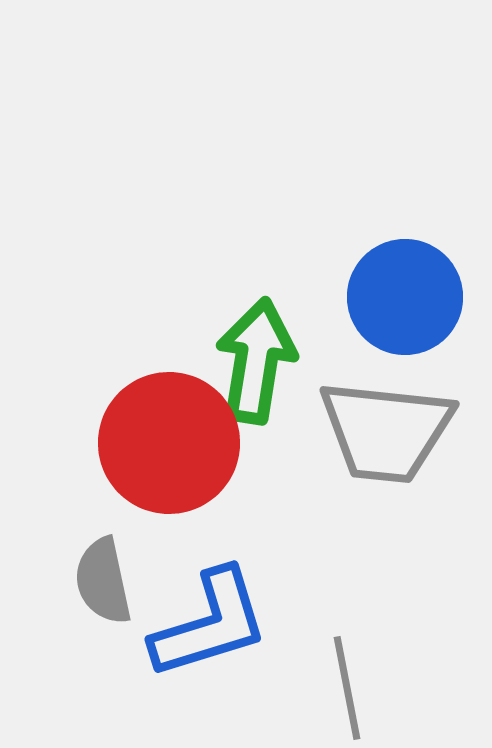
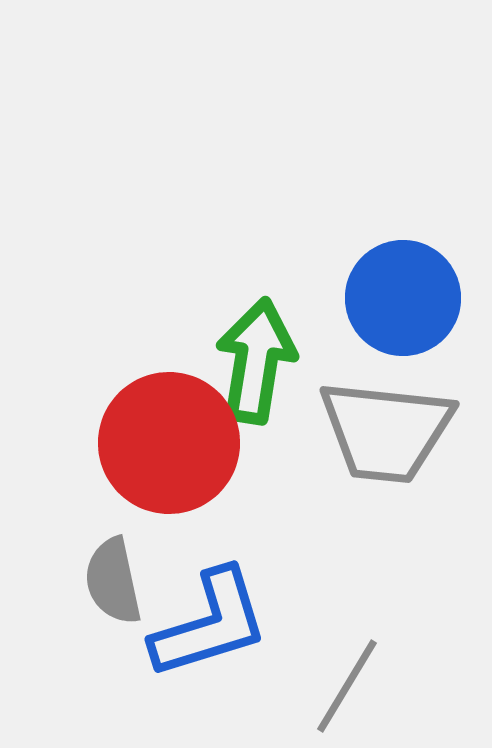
blue circle: moved 2 px left, 1 px down
gray semicircle: moved 10 px right
gray line: moved 2 px up; rotated 42 degrees clockwise
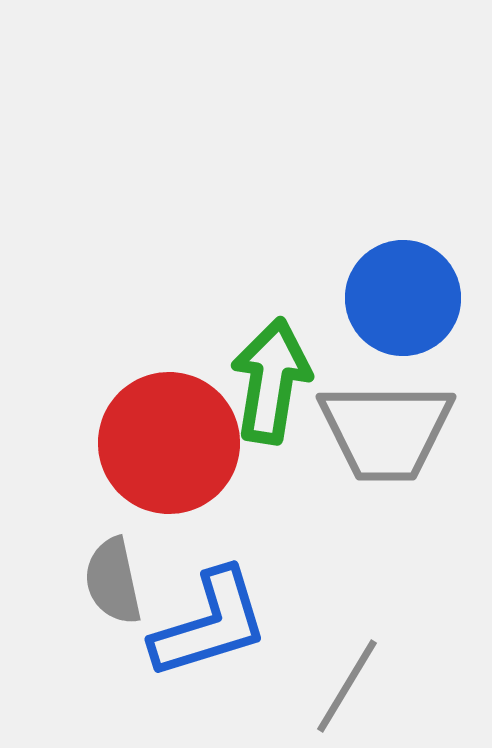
green arrow: moved 15 px right, 20 px down
gray trapezoid: rotated 6 degrees counterclockwise
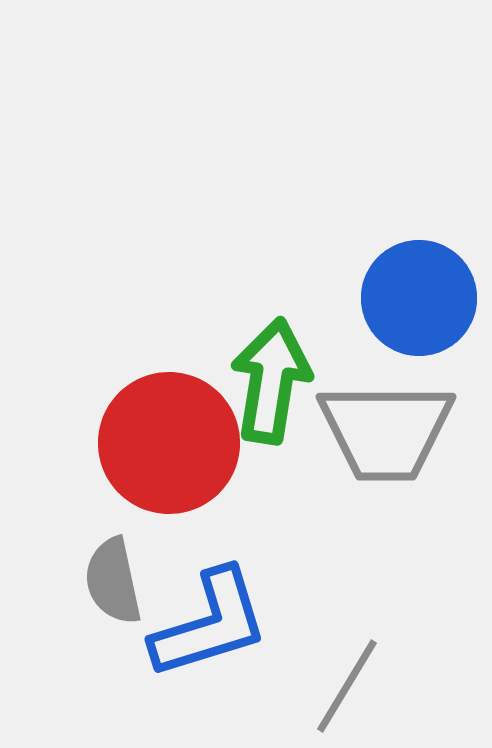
blue circle: moved 16 px right
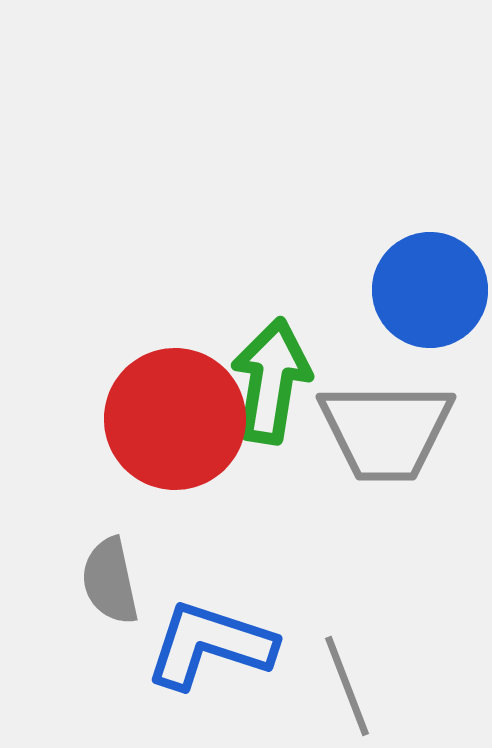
blue circle: moved 11 px right, 8 px up
red circle: moved 6 px right, 24 px up
gray semicircle: moved 3 px left
blue L-shape: moved 21 px down; rotated 145 degrees counterclockwise
gray line: rotated 52 degrees counterclockwise
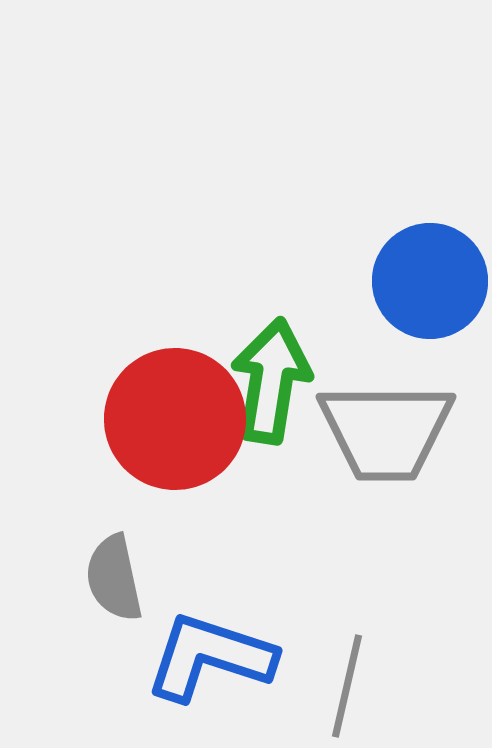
blue circle: moved 9 px up
gray semicircle: moved 4 px right, 3 px up
blue L-shape: moved 12 px down
gray line: rotated 34 degrees clockwise
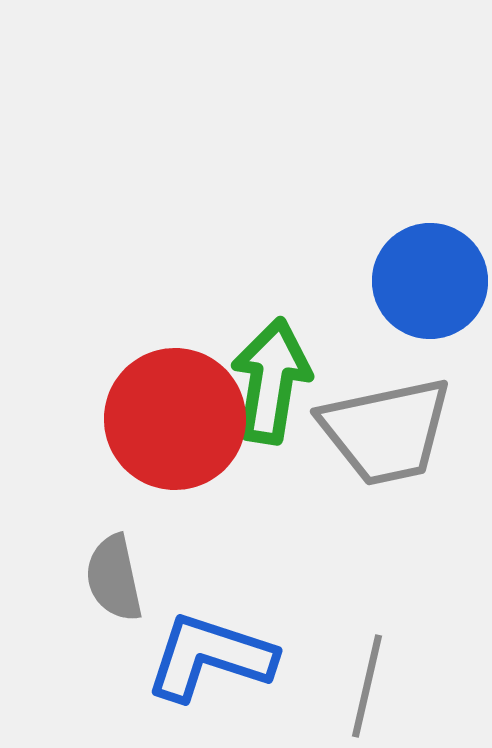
gray trapezoid: rotated 12 degrees counterclockwise
gray line: moved 20 px right
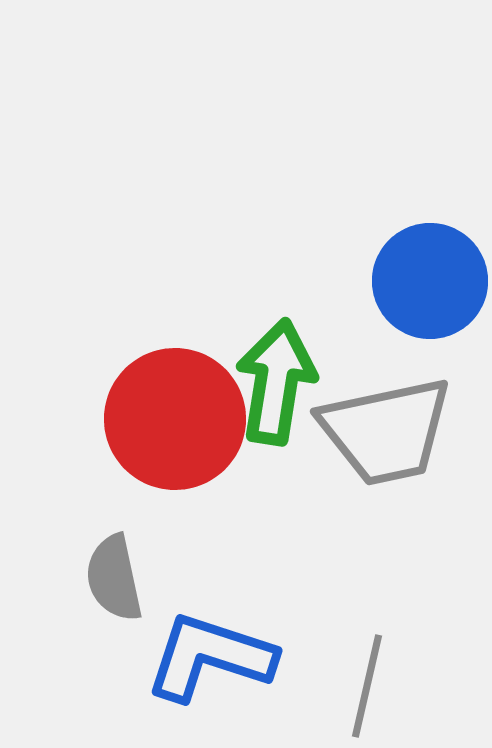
green arrow: moved 5 px right, 1 px down
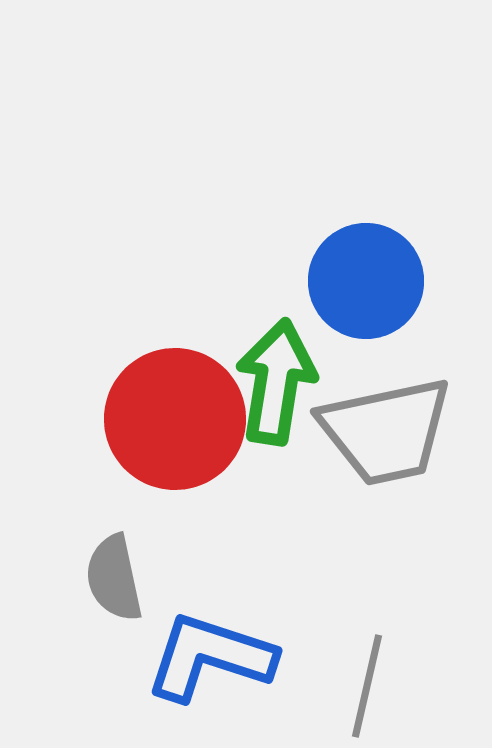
blue circle: moved 64 px left
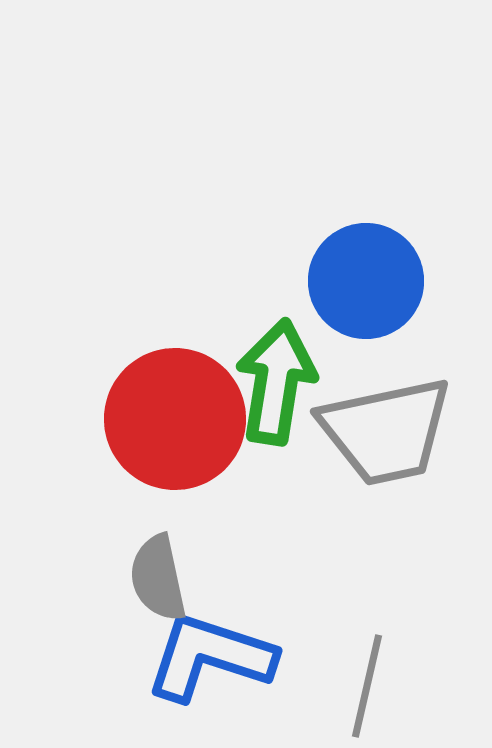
gray semicircle: moved 44 px right
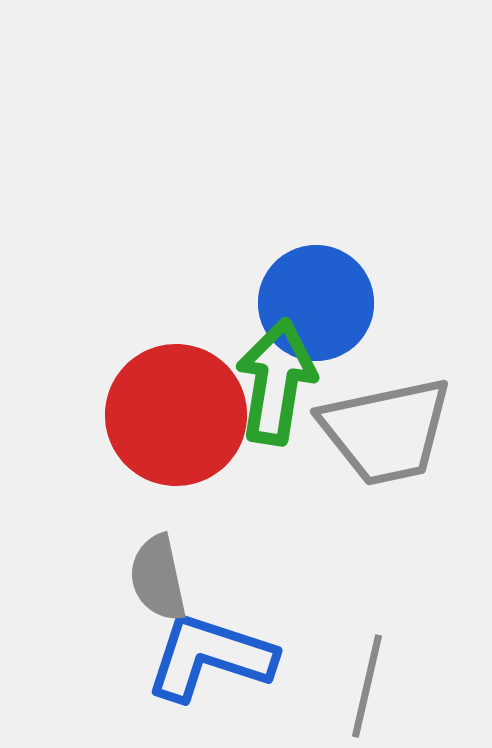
blue circle: moved 50 px left, 22 px down
red circle: moved 1 px right, 4 px up
